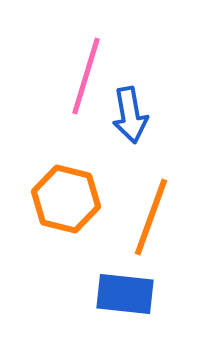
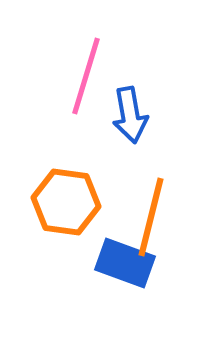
orange hexagon: moved 3 px down; rotated 6 degrees counterclockwise
orange line: rotated 6 degrees counterclockwise
blue rectangle: moved 31 px up; rotated 14 degrees clockwise
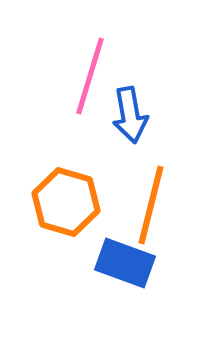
pink line: moved 4 px right
orange hexagon: rotated 8 degrees clockwise
orange line: moved 12 px up
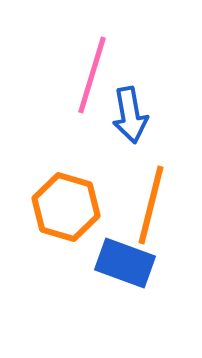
pink line: moved 2 px right, 1 px up
orange hexagon: moved 5 px down
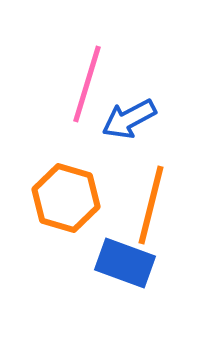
pink line: moved 5 px left, 9 px down
blue arrow: moved 1 px left, 4 px down; rotated 72 degrees clockwise
orange hexagon: moved 9 px up
